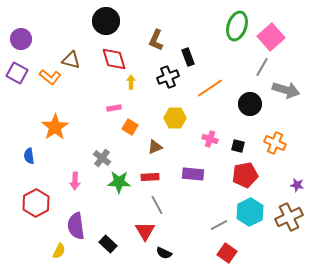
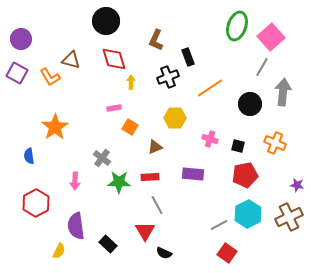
orange L-shape at (50, 77): rotated 20 degrees clockwise
gray arrow at (286, 90): moved 3 px left, 2 px down; rotated 100 degrees counterclockwise
cyan hexagon at (250, 212): moved 2 px left, 2 px down
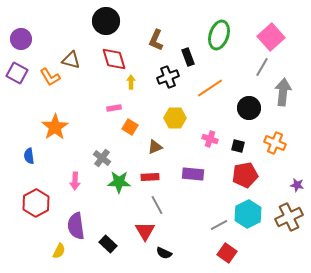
green ellipse at (237, 26): moved 18 px left, 9 px down
black circle at (250, 104): moved 1 px left, 4 px down
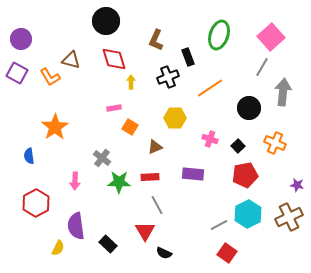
black square at (238, 146): rotated 32 degrees clockwise
yellow semicircle at (59, 251): moved 1 px left, 3 px up
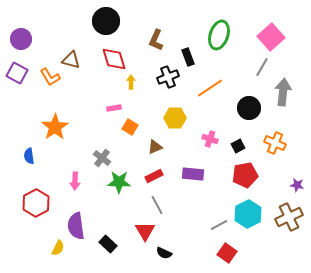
black square at (238, 146): rotated 16 degrees clockwise
red rectangle at (150, 177): moved 4 px right, 1 px up; rotated 24 degrees counterclockwise
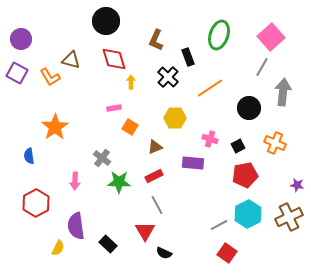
black cross at (168, 77): rotated 25 degrees counterclockwise
purple rectangle at (193, 174): moved 11 px up
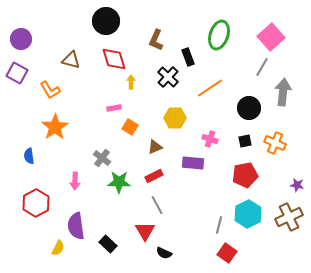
orange L-shape at (50, 77): moved 13 px down
black square at (238, 146): moved 7 px right, 5 px up; rotated 16 degrees clockwise
gray line at (219, 225): rotated 48 degrees counterclockwise
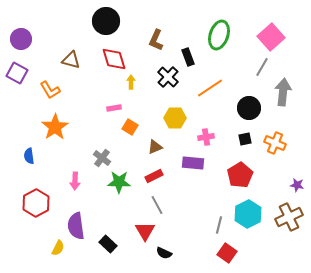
pink cross at (210, 139): moved 4 px left, 2 px up; rotated 28 degrees counterclockwise
black square at (245, 141): moved 2 px up
red pentagon at (245, 175): moved 5 px left; rotated 20 degrees counterclockwise
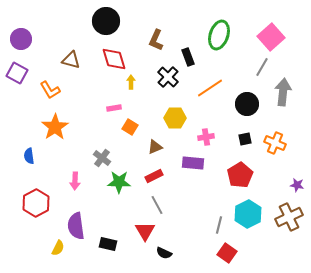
black circle at (249, 108): moved 2 px left, 4 px up
black rectangle at (108, 244): rotated 30 degrees counterclockwise
